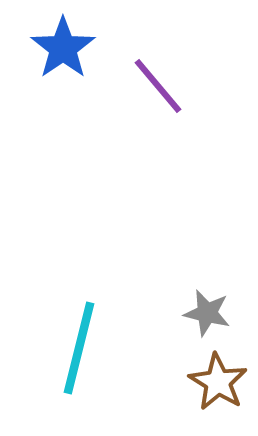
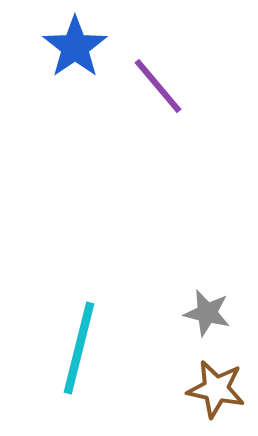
blue star: moved 12 px right, 1 px up
brown star: moved 2 px left, 7 px down; rotated 20 degrees counterclockwise
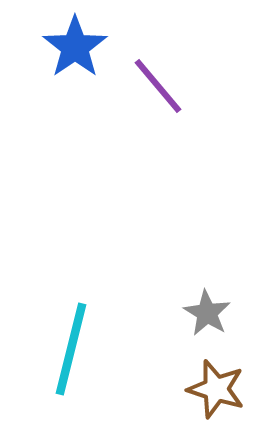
gray star: rotated 18 degrees clockwise
cyan line: moved 8 px left, 1 px down
brown star: rotated 6 degrees clockwise
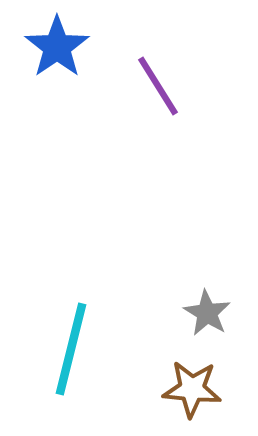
blue star: moved 18 px left
purple line: rotated 8 degrees clockwise
brown star: moved 24 px left; rotated 12 degrees counterclockwise
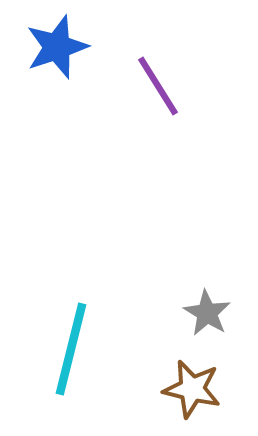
blue star: rotated 16 degrees clockwise
brown star: rotated 8 degrees clockwise
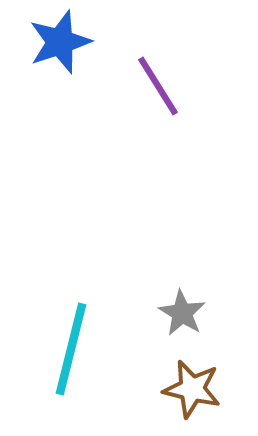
blue star: moved 3 px right, 5 px up
gray star: moved 25 px left
